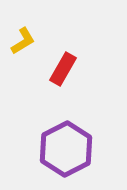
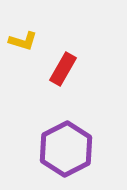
yellow L-shape: rotated 48 degrees clockwise
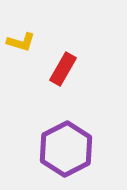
yellow L-shape: moved 2 px left, 1 px down
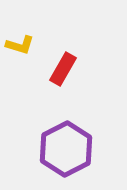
yellow L-shape: moved 1 px left, 3 px down
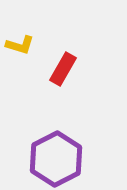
purple hexagon: moved 10 px left, 10 px down
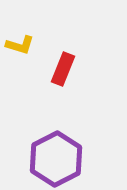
red rectangle: rotated 8 degrees counterclockwise
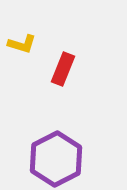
yellow L-shape: moved 2 px right, 1 px up
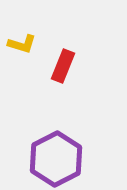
red rectangle: moved 3 px up
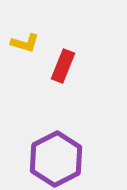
yellow L-shape: moved 3 px right, 1 px up
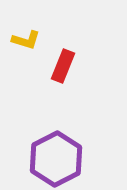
yellow L-shape: moved 1 px right, 3 px up
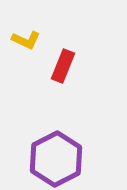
yellow L-shape: rotated 8 degrees clockwise
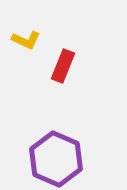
purple hexagon: rotated 10 degrees counterclockwise
